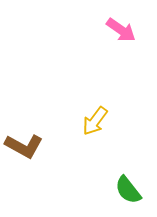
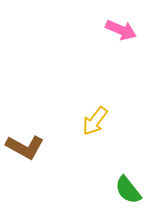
pink arrow: rotated 12 degrees counterclockwise
brown L-shape: moved 1 px right, 1 px down
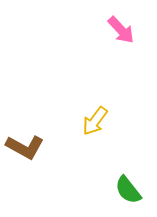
pink arrow: rotated 24 degrees clockwise
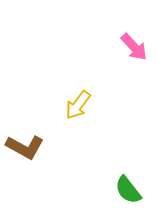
pink arrow: moved 13 px right, 17 px down
yellow arrow: moved 17 px left, 16 px up
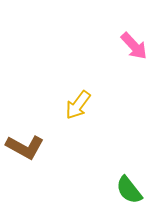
pink arrow: moved 1 px up
green semicircle: moved 1 px right
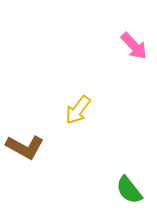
yellow arrow: moved 5 px down
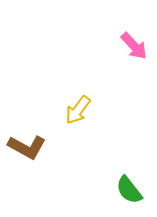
brown L-shape: moved 2 px right
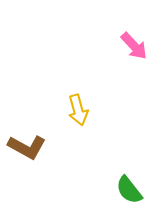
yellow arrow: rotated 52 degrees counterclockwise
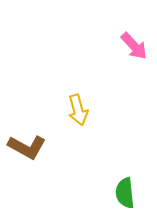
green semicircle: moved 4 px left, 3 px down; rotated 32 degrees clockwise
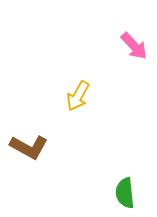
yellow arrow: moved 14 px up; rotated 44 degrees clockwise
brown L-shape: moved 2 px right
